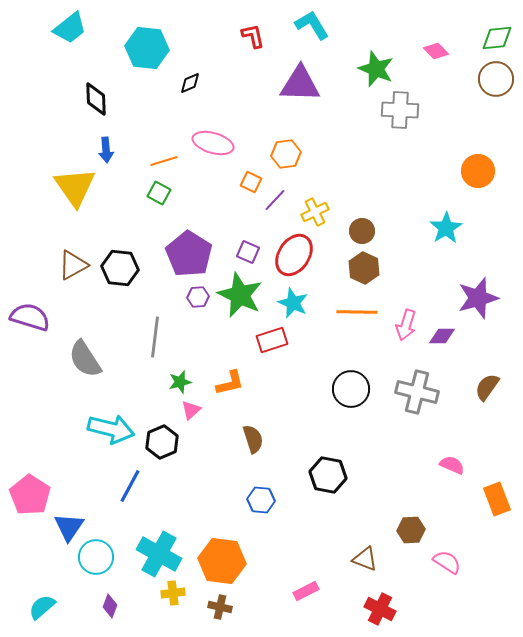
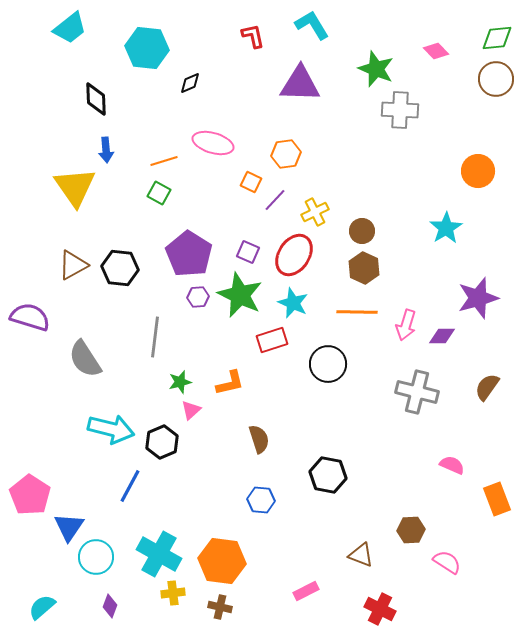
black circle at (351, 389): moved 23 px left, 25 px up
brown semicircle at (253, 439): moved 6 px right
brown triangle at (365, 559): moved 4 px left, 4 px up
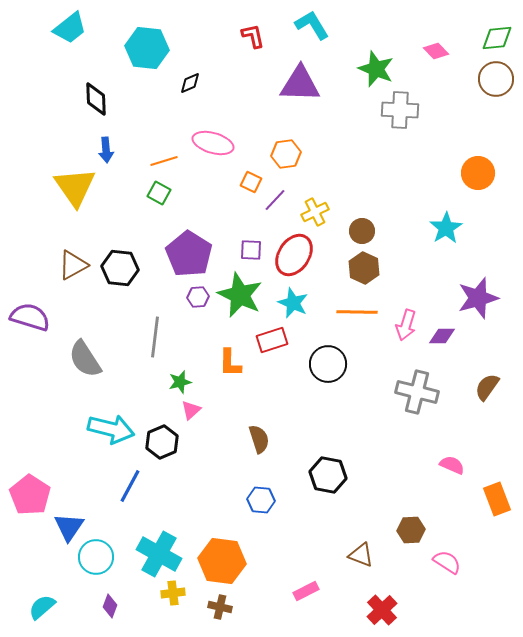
orange circle at (478, 171): moved 2 px down
purple square at (248, 252): moved 3 px right, 2 px up; rotated 20 degrees counterclockwise
orange L-shape at (230, 383): moved 20 px up; rotated 104 degrees clockwise
red cross at (380, 609): moved 2 px right, 1 px down; rotated 20 degrees clockwise
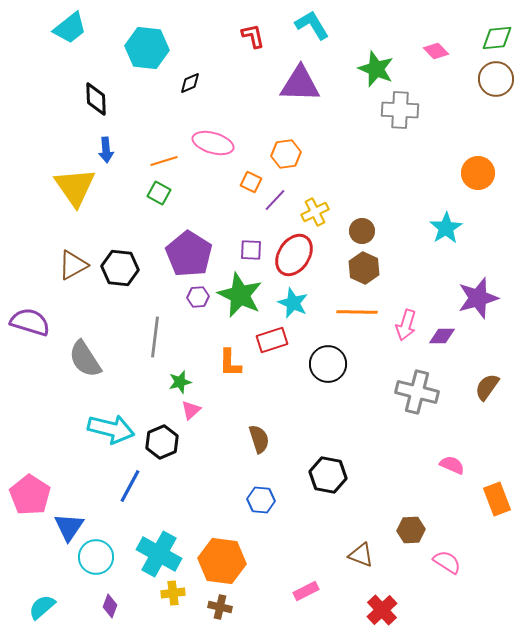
purple semicircle at (30, 317): moved 5 px down
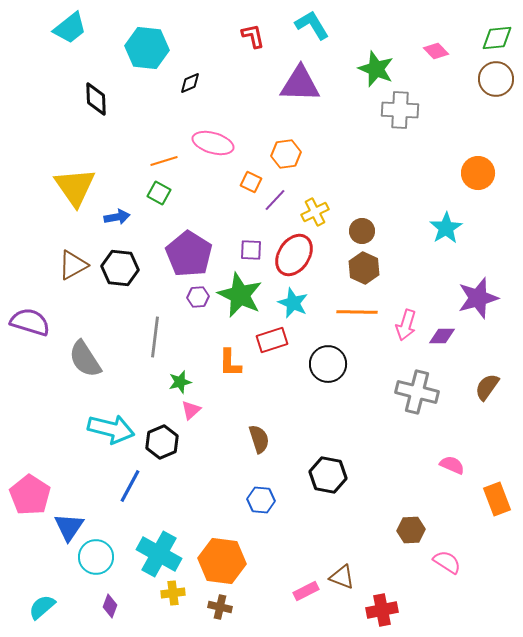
blue arrow at (106, 150): moved 11 px right, 67 px down; rotated 95 degrees counterclockwise
brown triangle at (361, 555): moved 19 px left, 22 px down
red cross at (382, 610): rotated 32 degrees clockwise
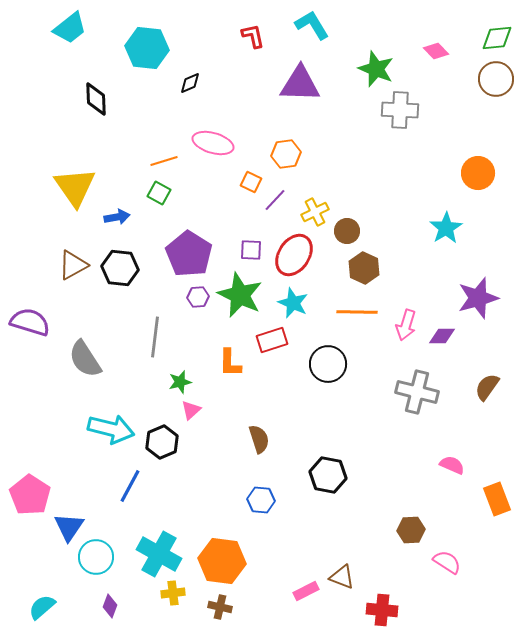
brown circle at (362, 231): moved 15 px left
red cross at (382, 610): rotated 16 degrees clockwise
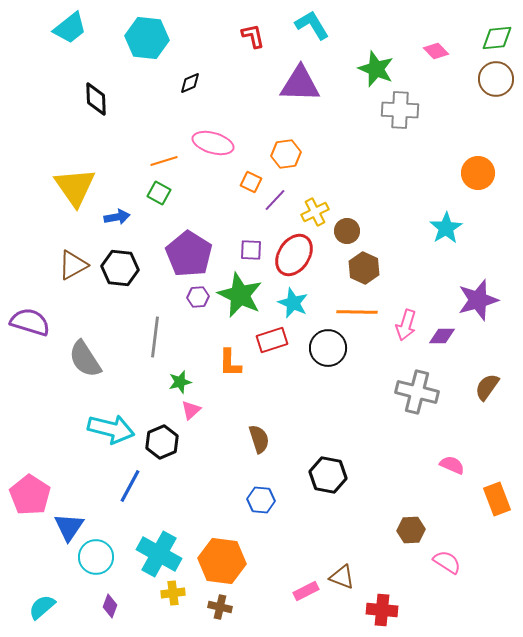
cyan hexagon at (147, 48): moved 10 px up
purple star at (478, 298): moved 2 px down
black circle at (328, 364): moved 16 px up
